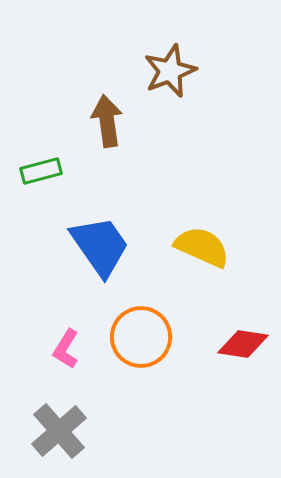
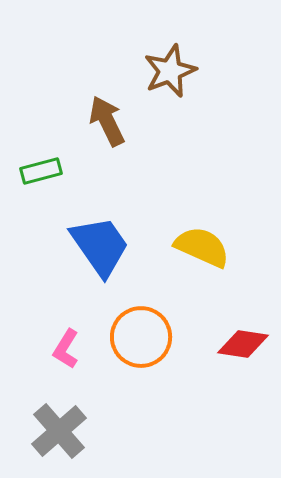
brown arrow: rotated 18 degrees counterclockwise
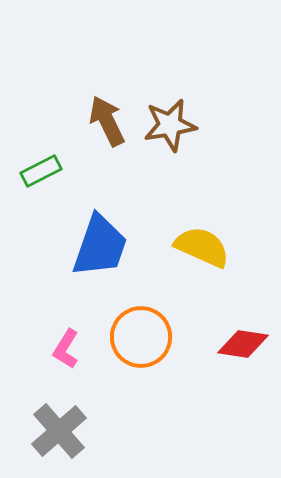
brown star: moved 54 px down; rotated 12 degrees clockwise
green rectangle: rotated 12 degrees counterclockwise
blue trapezoid: rotated 54 degrees clockwise
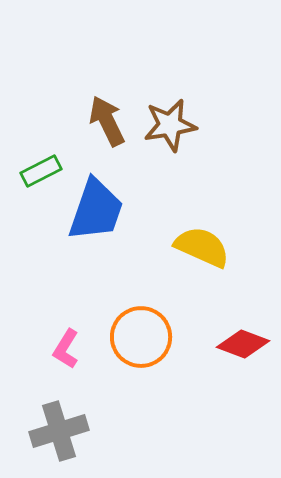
blue trapezoid: moved 4 px left, 36 px up
red diamond: rotated 12 degrees clockwise
gray cross: rotated 24 degrees clockwise
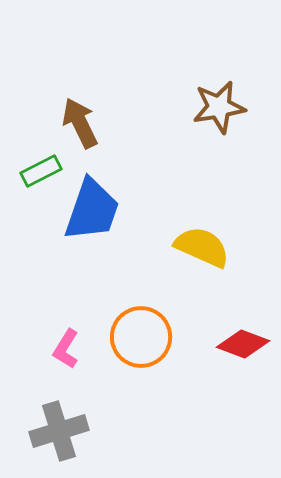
brown arrow: moved 27 px left, 2 px down
brown star: moved 49 px right, 18 px up
blue trapezoid: moved 4 px left
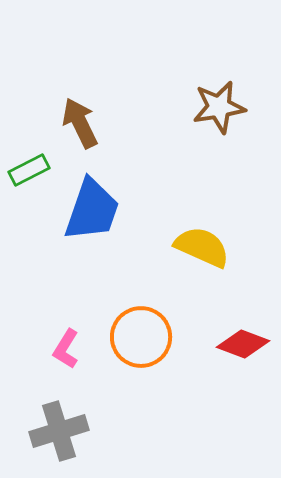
green rectangle: moved 12 px left, 1 px up
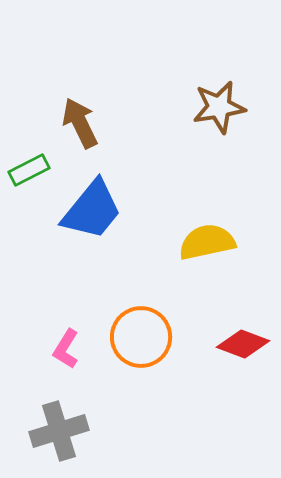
blue trapezoid: rotated 20 degrees clockwise
yellow semicircle: moved 5 px right, 5 px up; rotated 36 degrees counterclockwise
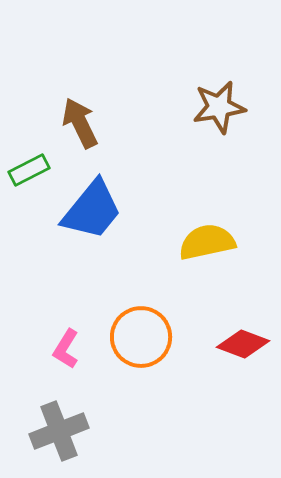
gray cross: rotated 4 degrees counterclockwise
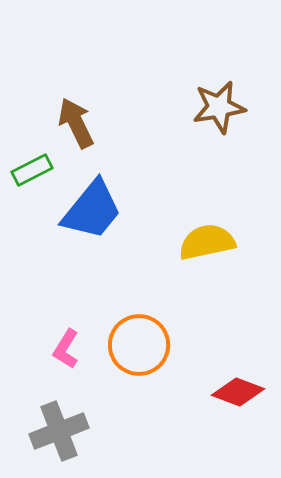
brown arrow: moved 4 px left
green rectangle: moved 3 px right
orange circle: moved 2 px left, 8 px down
red diamond: moved 5 px left, 48 px down
